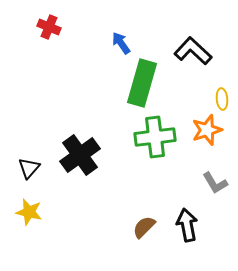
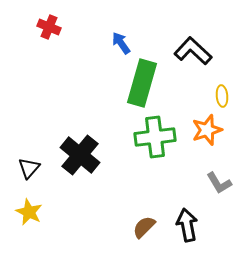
yellow ellipse: moved 3 px up
black cross: rotated 15 degrees counterclockwise
gray L-shape: moved 4 px right
yellow star: rotated 12 degrees clockwise
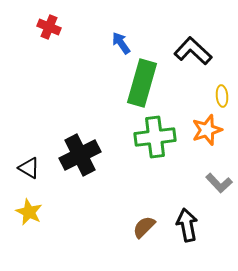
black cross: rotated 24 degrees clockwise
black triangle: rotated 40 degrees counterclockwise
gray L-shape: rotated 12 degrees counterclockwise
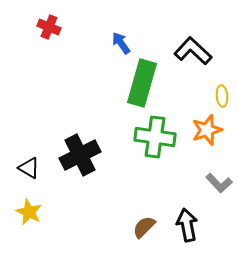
green cross: rotated 15 degrees clockwise
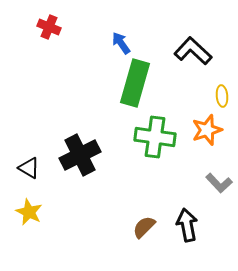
green rectangle: moved 7 px left
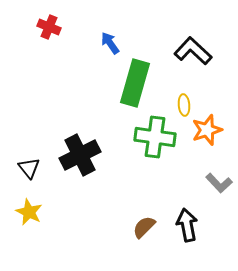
blue arrow: moved 11 px left
yellow ellipse: moved 38 px left, 9 px down
black triangle: rotated 20 degrees clockwise
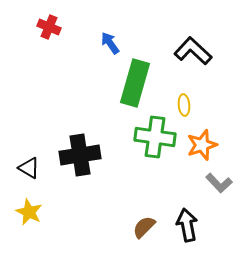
orange star: moved 5 px left, 15 px down
black cross: rotated 18 degrees clockwise
black triangle: rotated 20 degrees counterclockwise
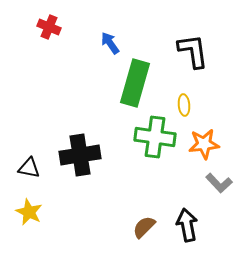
black L-shape: rotated 39 degrees clockwise
orange star: moved 2 px right, 1 px up; rotated 12 degrees clockwise
black triangle: rotated 20 degrees counterclockwise
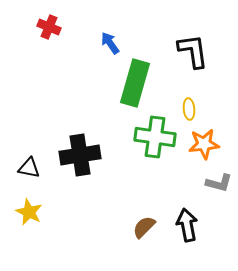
yellow ellipse: moved 5 px right, 4 px down
gray L-shape: rotated 32 degrees counterclockwise
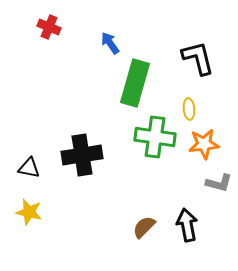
black L-shape: moved 5 px right, 7 px down; rotated 6 degrees counterclockwise
black cross: moved 2 px right
yellow star: rotated 12 degrees counterclockwise
